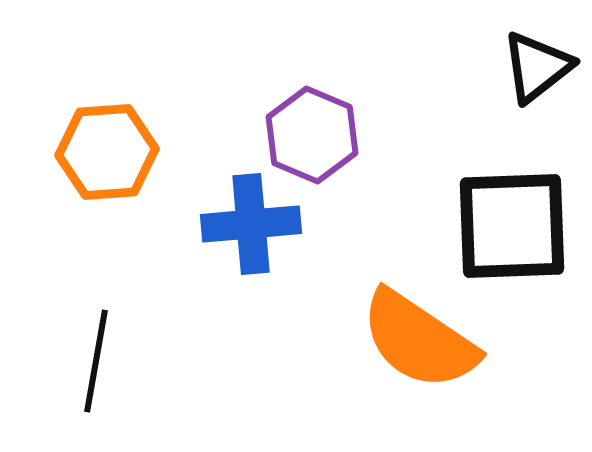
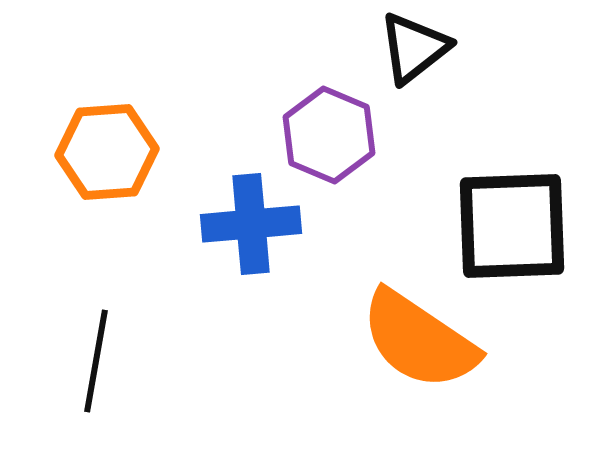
black triangle: moved 123 px left, 19 px up
purple hexagon: moved 17 px right
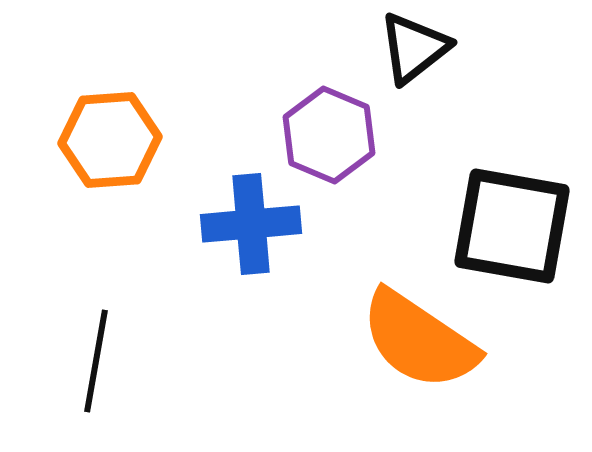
orange hexagon: moved 3 px right, 12 px up
black square: rotated 12 degrees clockwise
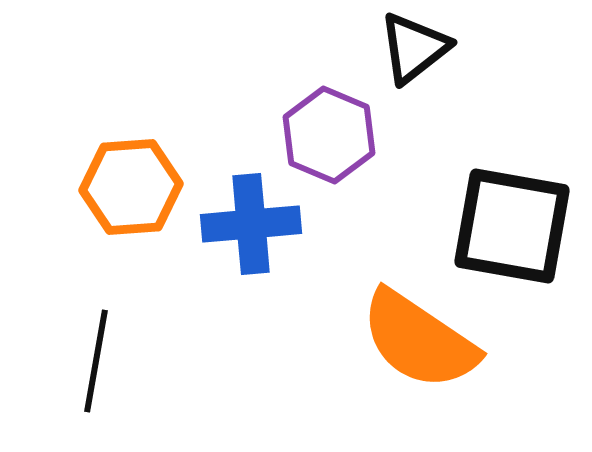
orange hexagon: moved 21 px right, 47 px down
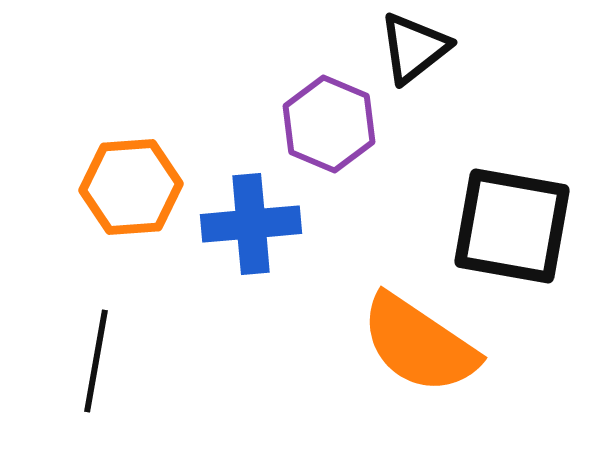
purple hexagon: moved 11 px up
orange semicircle: moved 4 px down
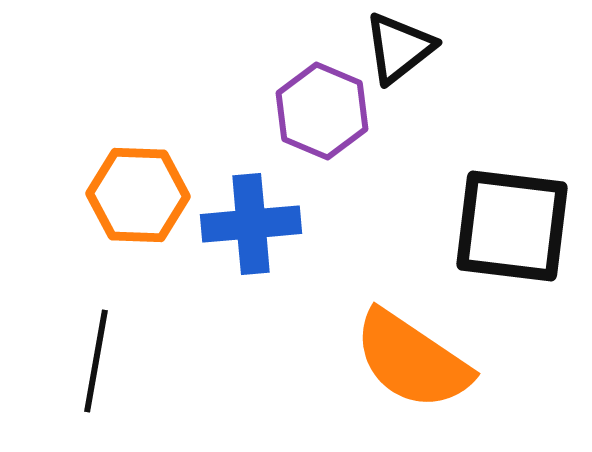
black triangle: moved 15 px left
purple hexagon: moved 7 px left, 13 px up
orange hexagon: moved 7 px right, 8 px down; rotated 6 degrees clockwise
black square: rotated 3 degrees counterclockwise
orange semicircle: moved 7 px left, 16 px down
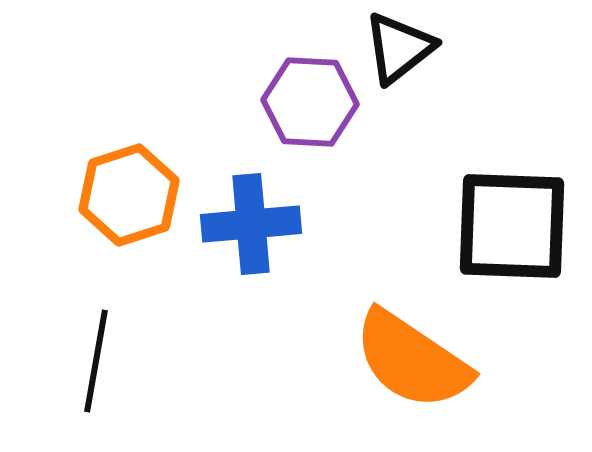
purple hexagon: moved 12 px left, 9 px up; rotated 20 degrees counterclockwise
orange hexagon: moved 9 px left; rotated 20 degrees counterclockwise
black square: rotated 5 degrees counterclockwise
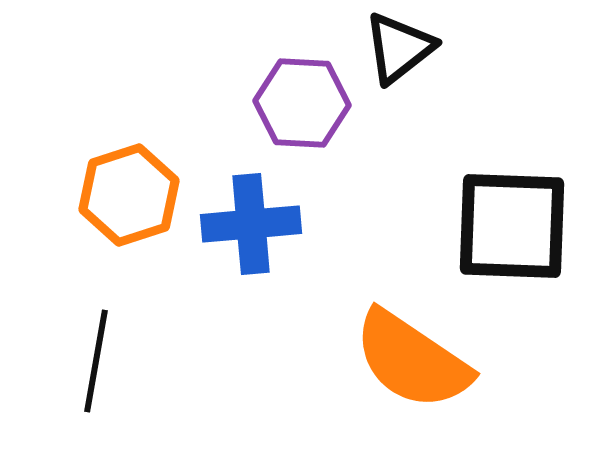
purple hexagon: moved 8 px left, 1 px down
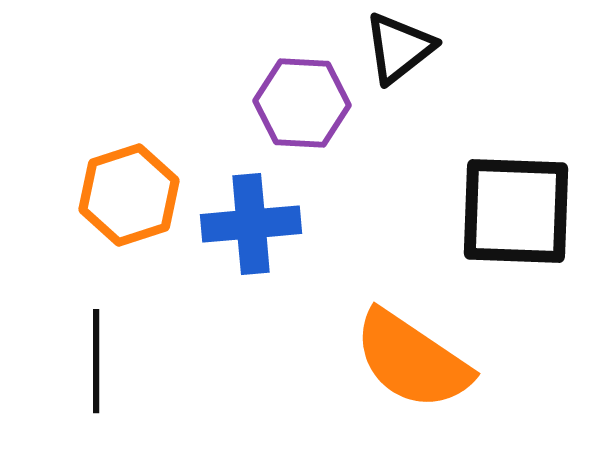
black square: moved 4 px right, 15 px up
black line: rotated 10 degrees counterclockwise
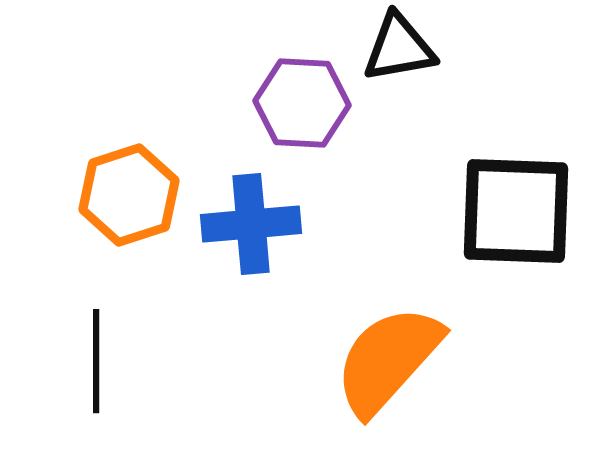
black triangle: rotated 28 degrees clockwise
orange semicircle: moved 24 px left; rotated 98 degrees clockwise
